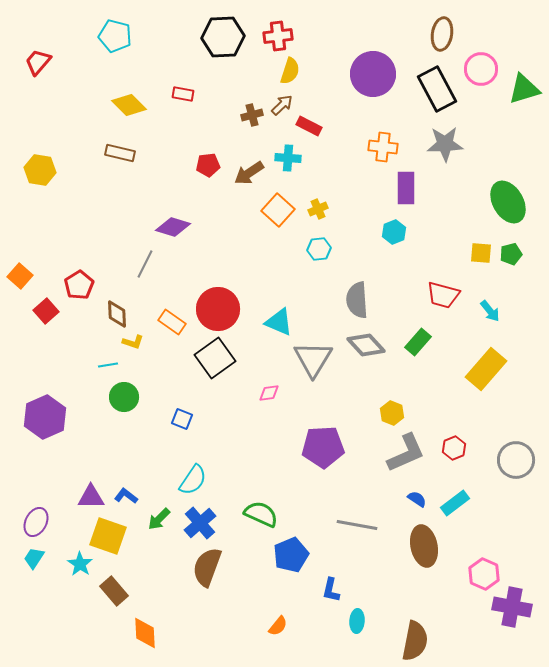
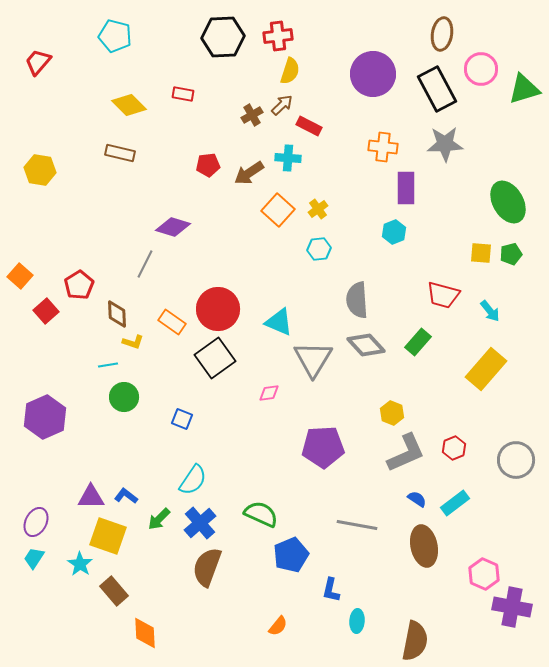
brown cross at (252, 115): rotated 15 degrees counterclockwise
yellow cross at (318, 209): rotated 12 degrees counterclockwise
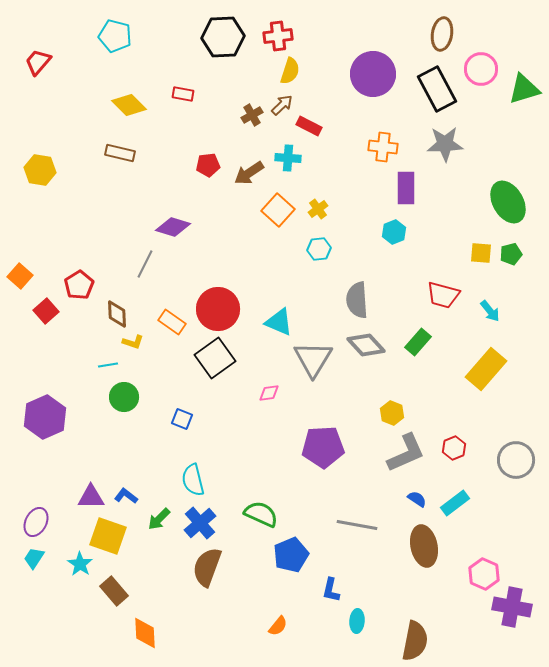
cyan semicircle at (193, 480): rotated 132 degrees clockwise
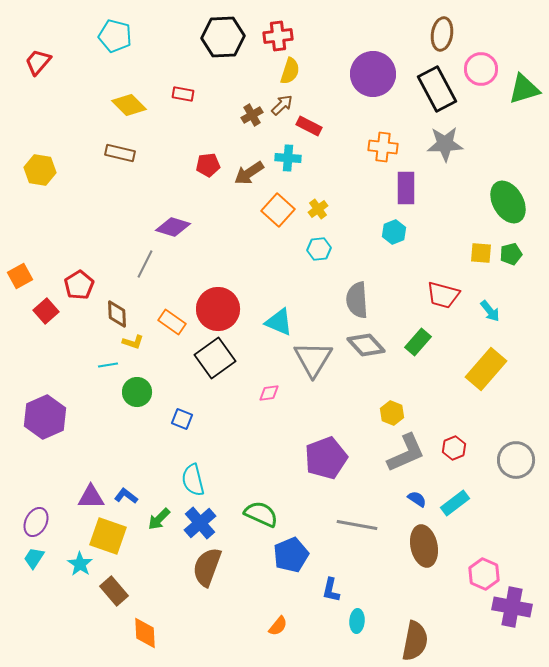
orange square at (20, 276): rotated 20 degrees clockwise
green circle at (124, 397): moved 13 px right, 5 px up
purple pentagon at (323, 447): moved 3 px right, 11 px down; rotated 18 degrees counterclockwise
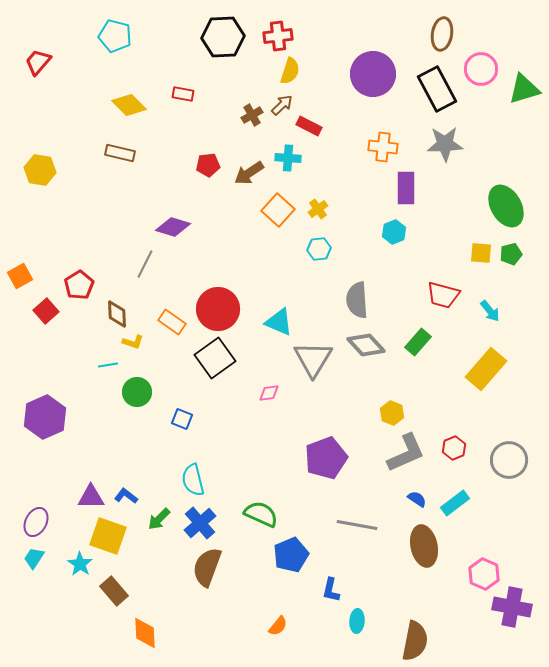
green ellipse at (508, 202): moved 2 px left, 4 px down
gray circle at (516, 460): moved 7 px left
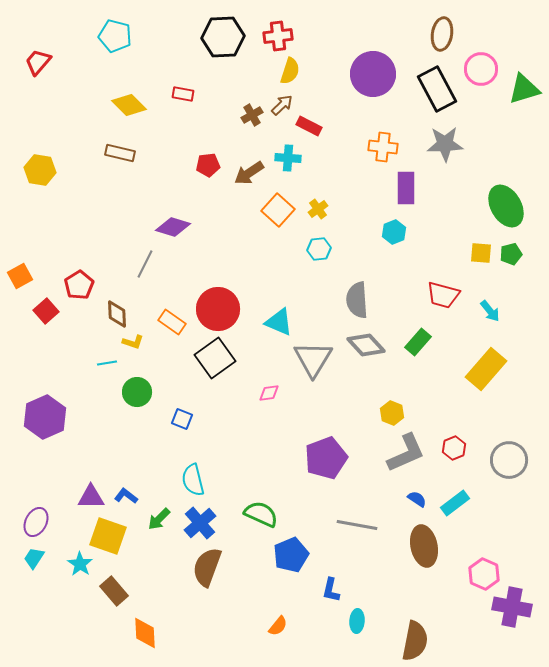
cyan line at (108, 365): moved 1 px left, 2 px up
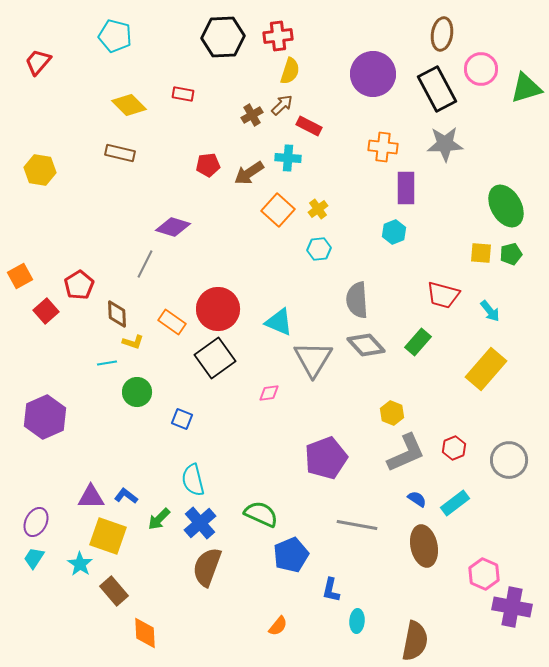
green triangle at (524, 89): moved 2 px right, 1 px up
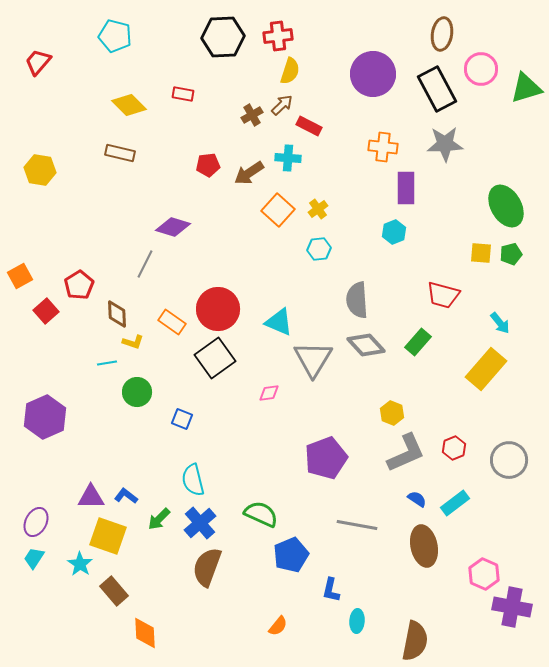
cyan arrow at (490, 311): moved 10 px right, 12 px down
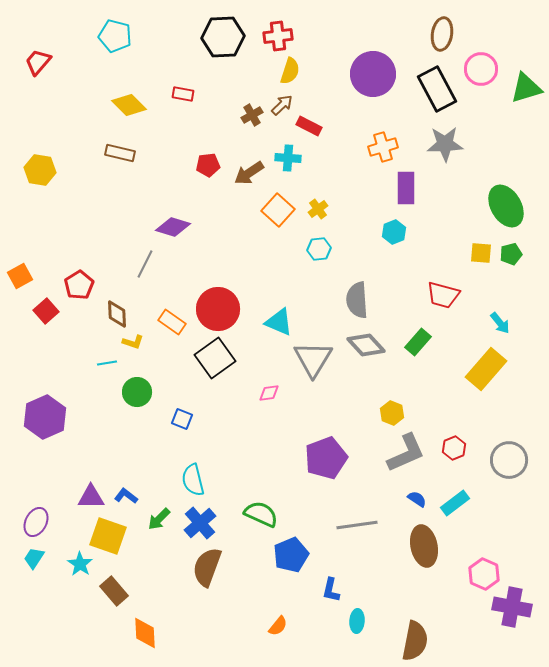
orange cross at (383, 147): rotated 24 degrees counterclockwise
gray line at (357, 525): rotated 18 degrees counterclockwise
